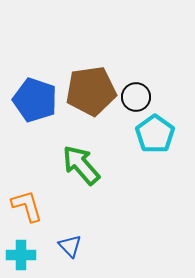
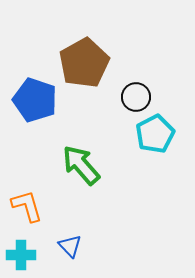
brown pentagon: moved 7 px left, 28 px up; rotated 21 degrees counterclockwise
cyan pentagon: rotated 9 degrees clockwise
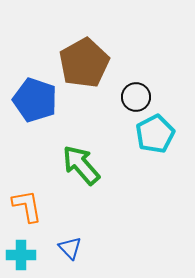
orange L-shape: rotated 6 degrees clockwise
blue triangle: moved 2 px down
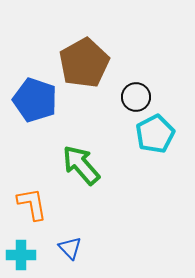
orange L-shape: moved 5 px right, 2 px up
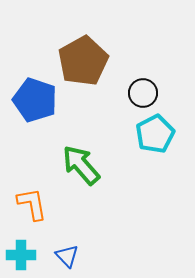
brown pentagon: moved 1 px left, 2 px up
black circle: moved 7 px right, 4 px up
blue triangle: moved 3 px left, 8 px down
